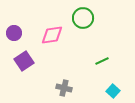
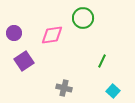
green line: rotated 40 degrees counterclockwise
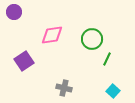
green circle: moved 9 px right, 21 px down
purple circle: moved 21 px up
green line: moved 5 px right, 2 px up
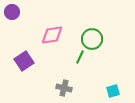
purple circle: moved 2 px left
green line: moved 27 px left, 2 px up
cyan square: rotated 32 degrees clockwise
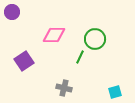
pink diamond: moved 2 px right; rotated 10 degrees clockwise
green circle: moved 3 px right
cyan square: moved 2 px right, 1 px down
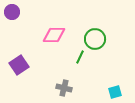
purple square: moved 5 px left, 4 px down
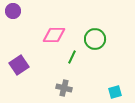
purple circle: moved 1 px right, 1 px up
green line: moved 8 px left
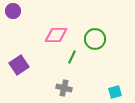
pink diamond: moved 2 px right
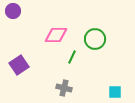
cyan square: rotated 16 degrees clockwise
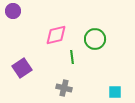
pink diamond: rotated 15 degrees counterclockwise
green line: rotated 32 degrees counterclockwise
purple square: moved 3 px right, 3 px down
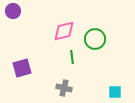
pink diamond: moved 8 px right, 4 px up
purple square: rotated 18 degrees clockwise
